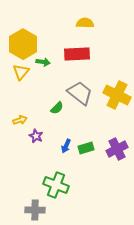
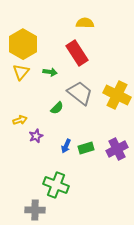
red rectangle: moved 1 px up; rotated 60 degrees clockwise
green arrow: moved 7 px right, 10 px down
purple star: rotated 24 degrees clockwise
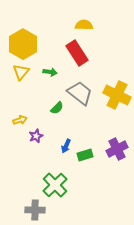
yellow semicircle: moved 1 px left, 2 px down
green rectangle: moved 1 px left, 7 px down
green cross: moved 1 px left; rotated 25 degrees clockwise
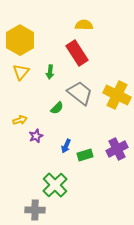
yellow hexagon: moved 3 px left, 4 px up
green arrow: rotated 88 degrees clockwise
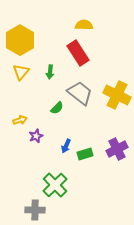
red rectangle: moved 1 px right
green rectangle: moved 1 px up
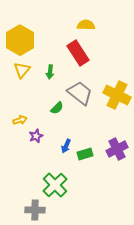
yellow semicircle: moved 2 px right
yellow triangle: moved 1 px right, 2 px up
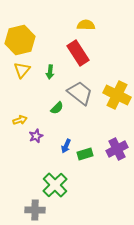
yellow hexagon: rotated 16 degrees clockwise
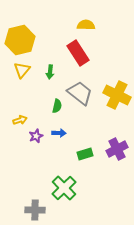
green semicircle: moved 2 px up; rotated 32 degrees counterclockwise
blue arrow: moved 7 px left, 13 px up; rotated 112 degrees counterclockwise
green cross: moved 9 px right, 3 px down
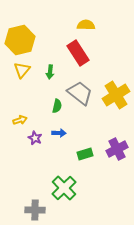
yellow cross: moved 1 px left; rotated 32 degrees clockwise
purple star: moved 1 px left, 2 px down; rotated 24 degrees counterclockwise
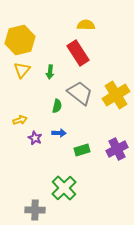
green rectangle: moved 3 px left, 4 px up
